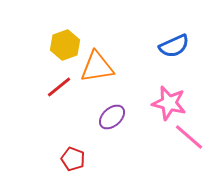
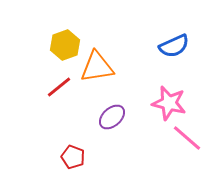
pink line: moved 2 px left, 1 px down
red pentagon: moved 2 px up
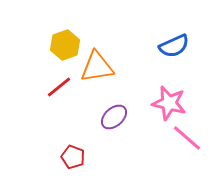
purple ellipse: moved 2 px right
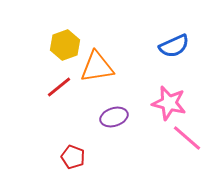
purple ellipse: rotated 24 degrees clockwise
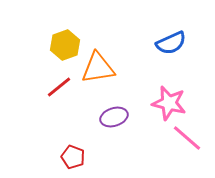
blue semicircle: moved 3 px left, 3 px up
orange triangle: moved 1 px right, 1 px down
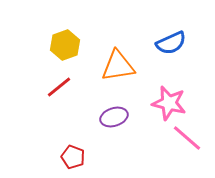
orange triangle: moved 20 px right, 2 px up
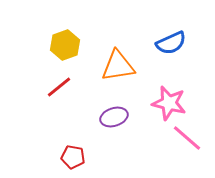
red pentagon: rotated 10 degrees counterclockwise
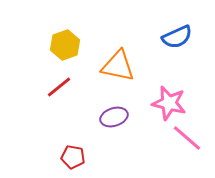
blue semicircle: moved 6 px right, 6 px up
orange triangle: rotated 21 degrees clockwise
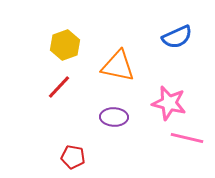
red line: rotated 8 degrees counterclockwise
purple ellipse: rotated 20 degrees clockwise
pink line: rotated 28 degrees counterclockwise
